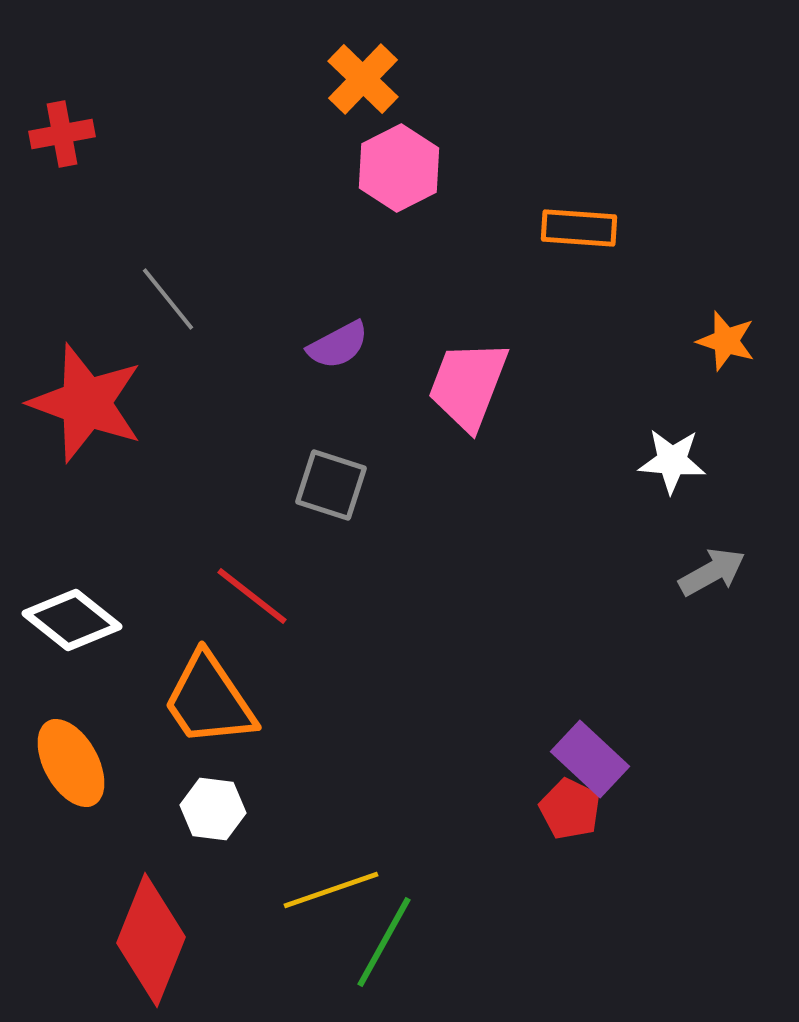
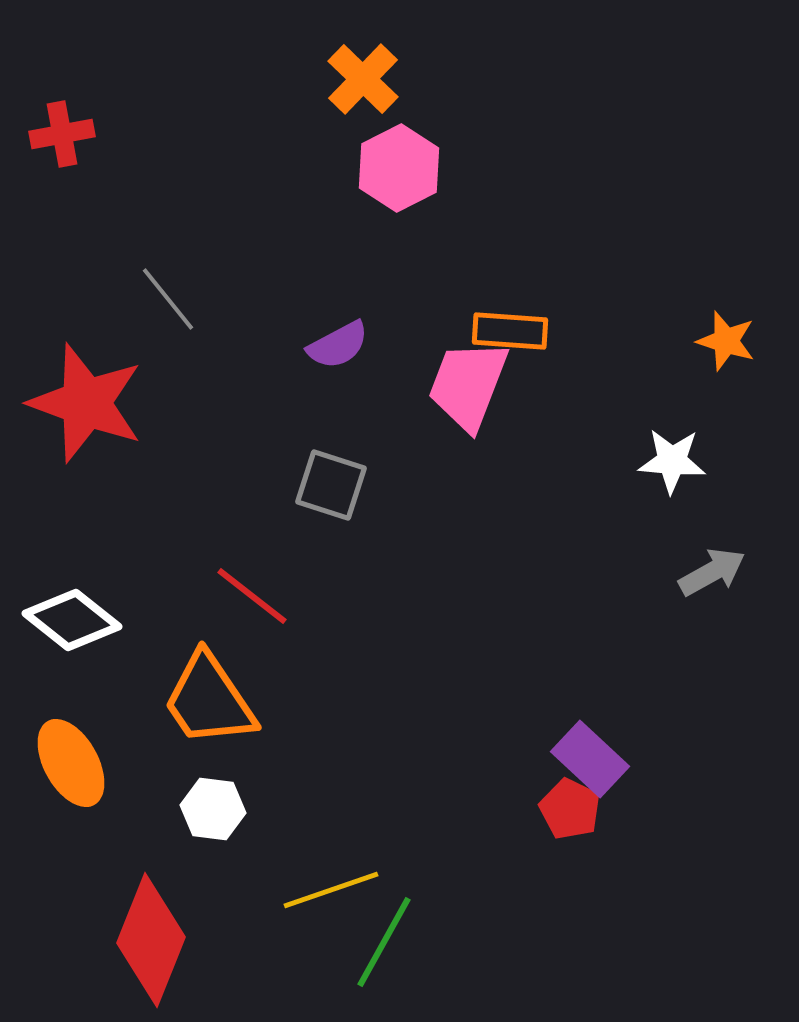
orange rectangle: moved 69 px left, 103 px down
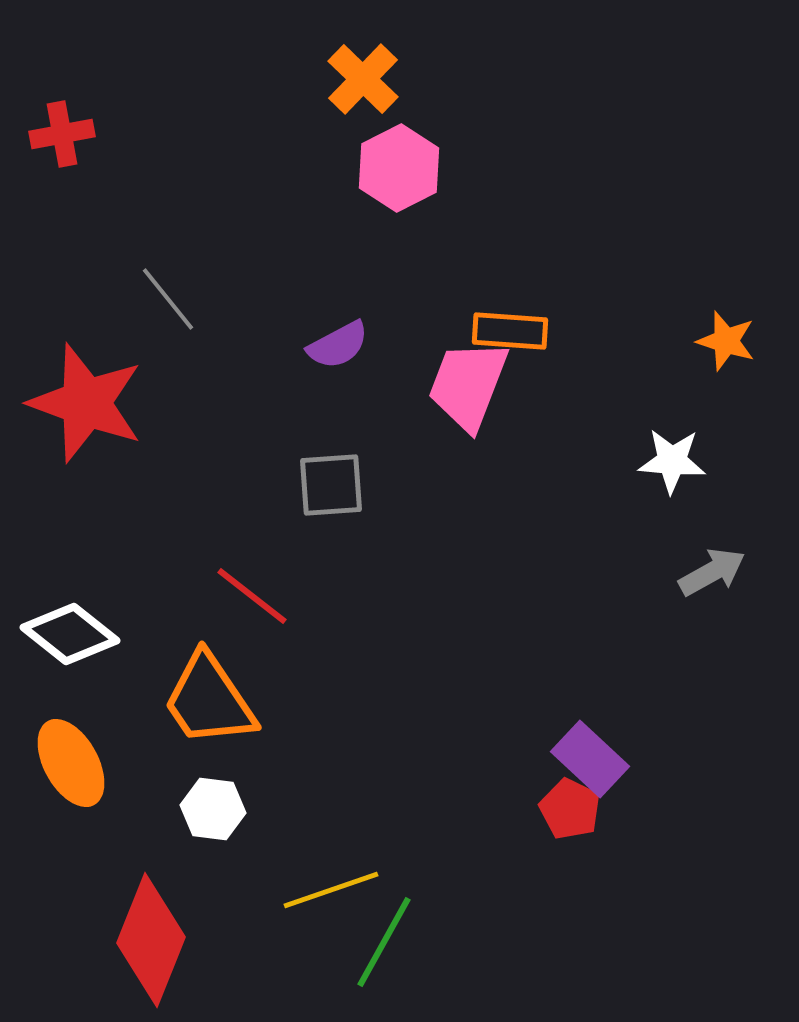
gray square: rotated 22 degrees counterclockwise
white diamond: moved 2 px left, 14 px down
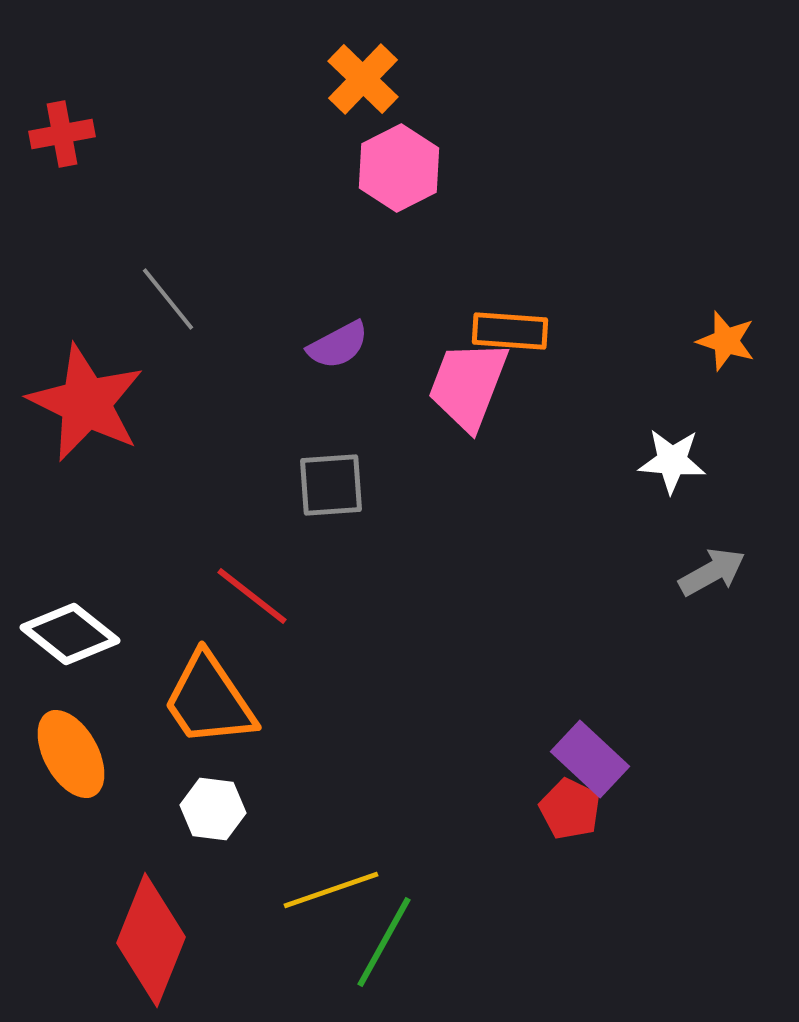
red star: rotated 6 degrees clockwise
orange ellipse: moved 9 px up
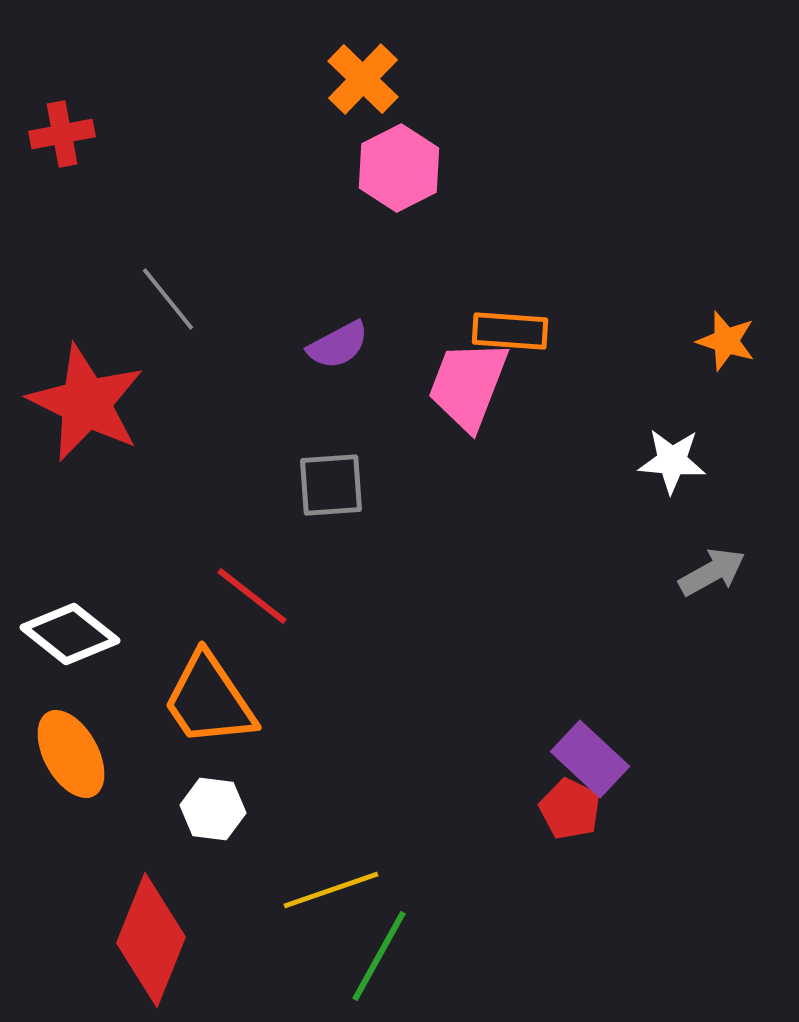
green line: moved 5 px left, 14 px down
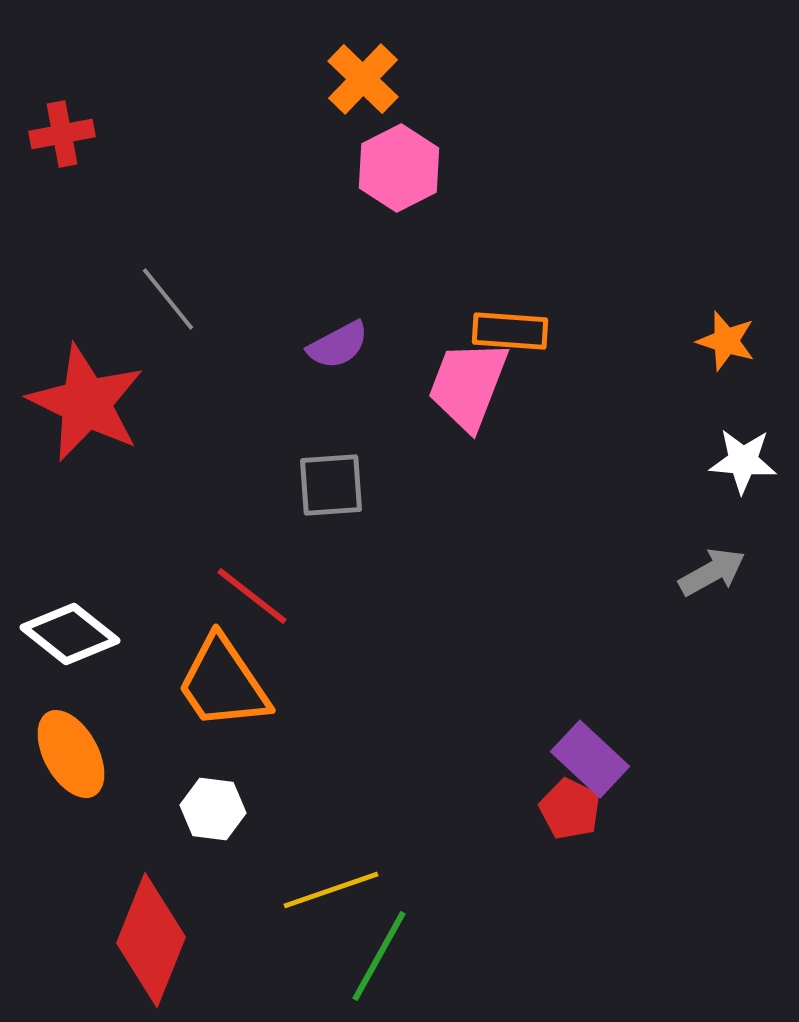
white star: moved 71 px right
orange trapezoid: moved 14 px right, 17 px up
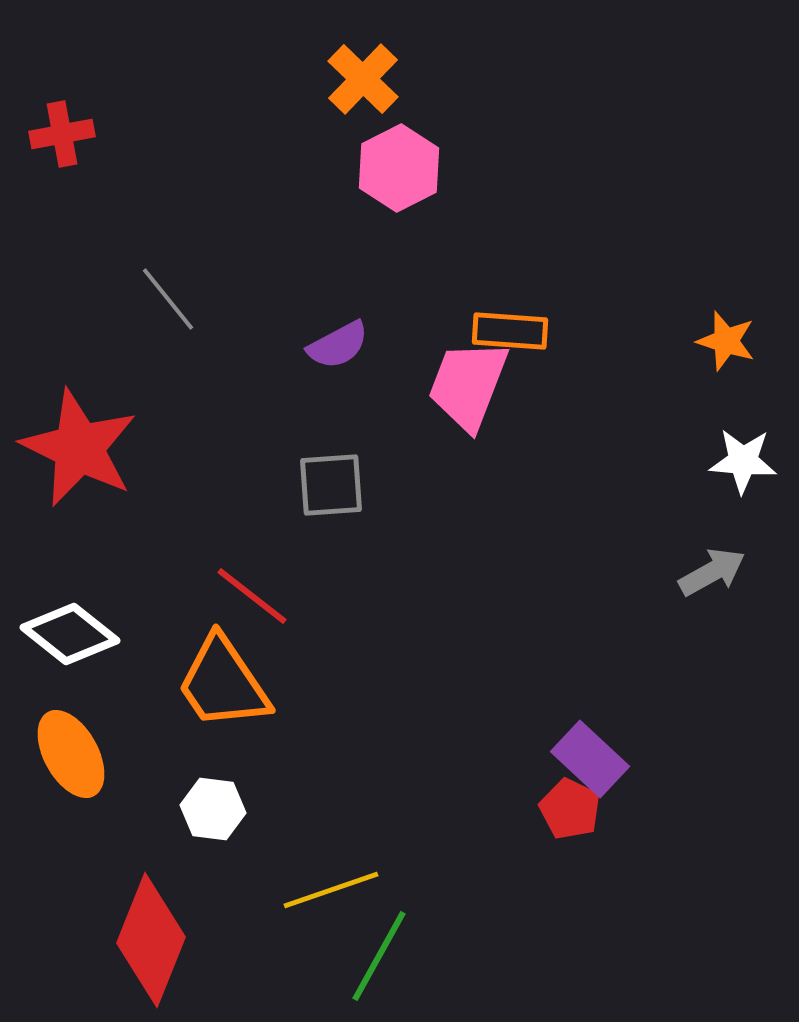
red star: moved 7 px left, 45 px down
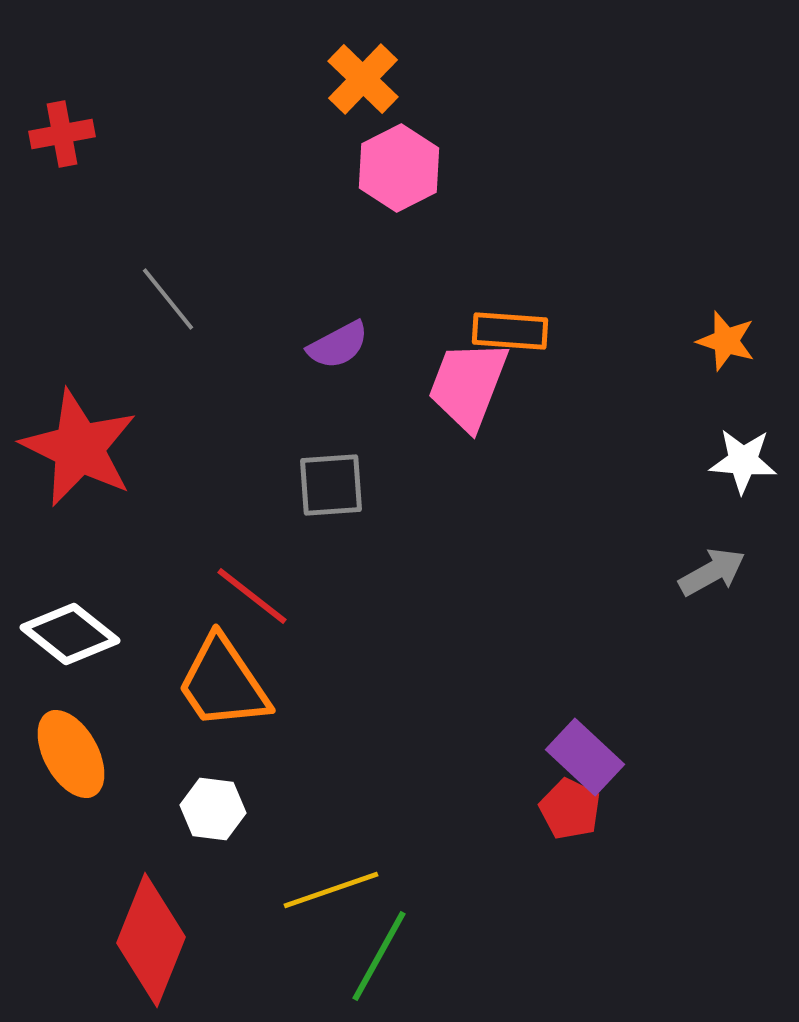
purple rectangle: moved 5 px left, 2 px up
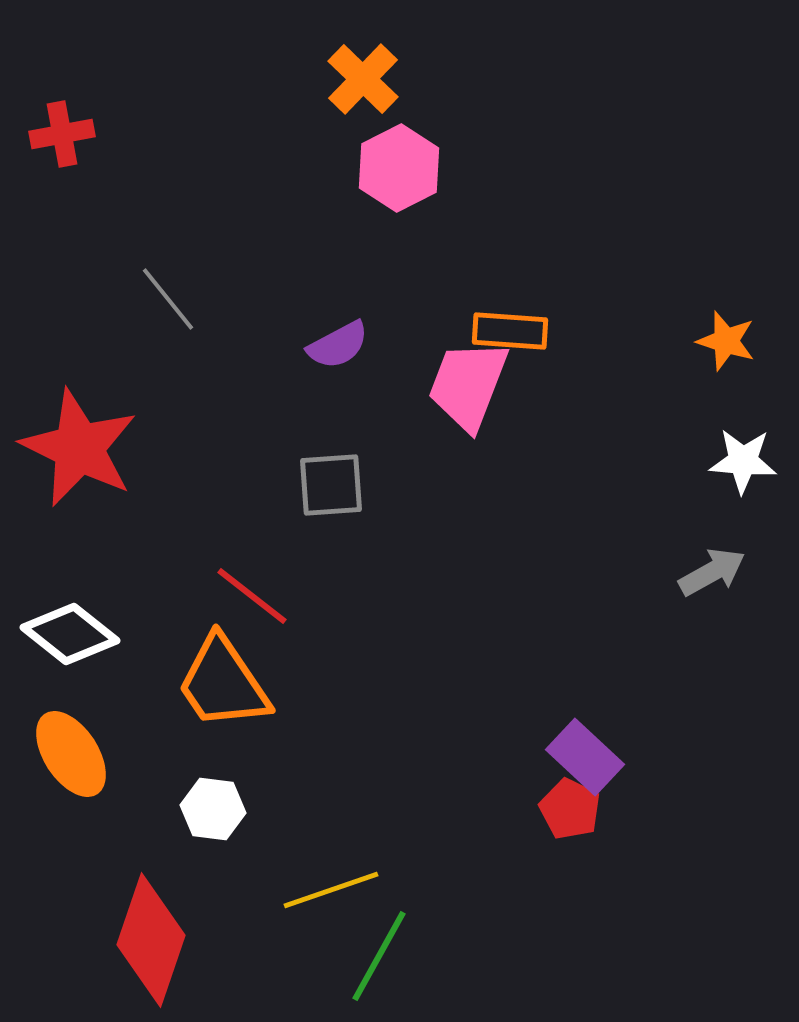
orange ellipse: rotated 4 degrees counterclockwise
red diamond: rotated 3 degrees counterclockwise
